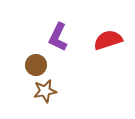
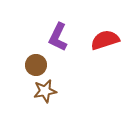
red semicircle: moved 3 px left
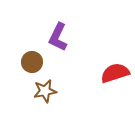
red semicircle: moved 10 px right, 33 px down
brown circle: moved 4 px left, 3 px up
